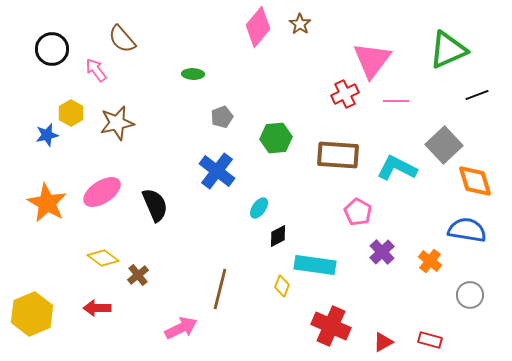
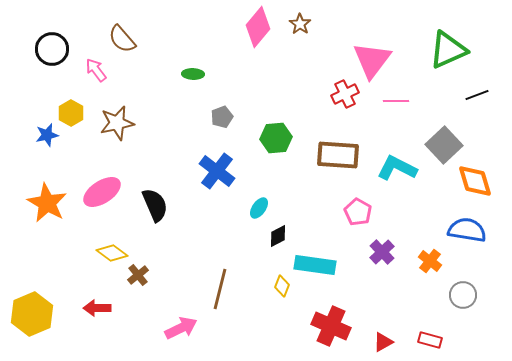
yellow diamond at (103, 258): moved 9 px right, 5 px up
gray circle at (470, 295): moved 7 px left
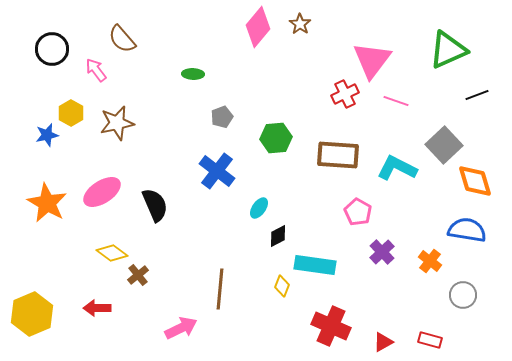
pink line at (396, 101): rotated 20 degrees clockwise
brown line at (220, 289): rotated 9 degrees counterclockwise
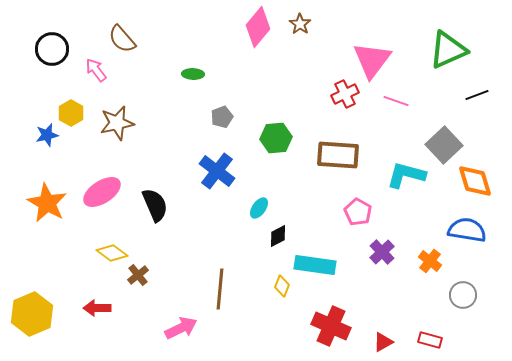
cyan L-shape at (397, 168): moved 9 px right, 7 px down; rotated 12 degrees counterclockwise
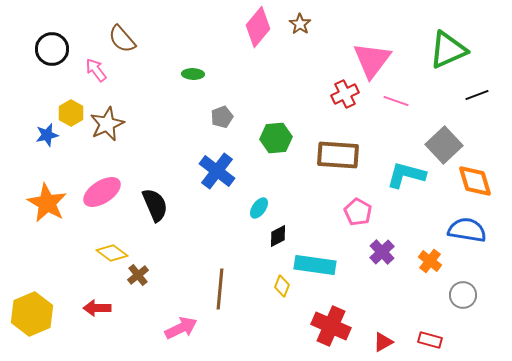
brown star at (117, 123): moved 10 px left, 1 px down; rotated 12 degrees counterclockwise
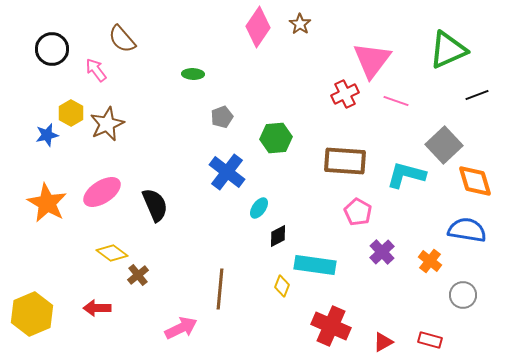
pink diamond at (258, 27): rotated 6 degrees counterclockwise
brown rectangle at (338, 155): moved 7 px right, 6 px down
blue cross at (217, 171): moved 10 px right, 1 px down
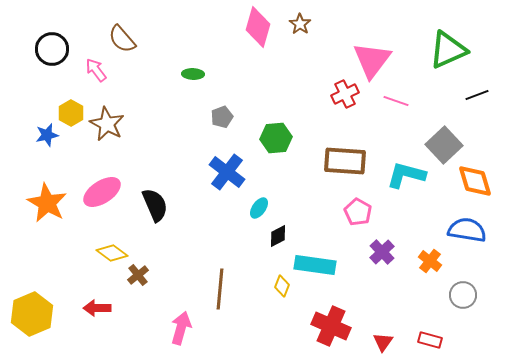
pink diamond at (258, 27): rotated 18 degrees counterclockwise
brown star at (107, 124): rotated 20 degrees counterclockwise
pink arrow at (181, 328): rotated 48 degrees counterclockwise
red triangle at (383, 342): rotated 25 degrees counterclockwise
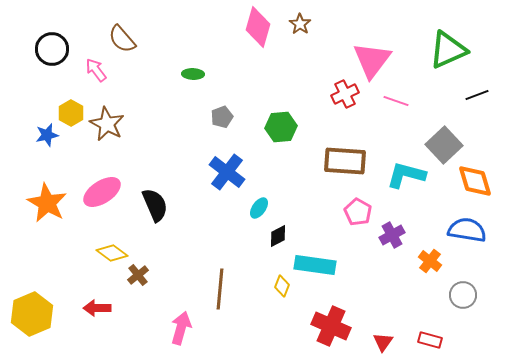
green hexagon at (276, 138): moved 5 px right, 11 px up
purple cross at (382, 252): moved 10 px right, 17 px up; rotated 15 degrees clockwise
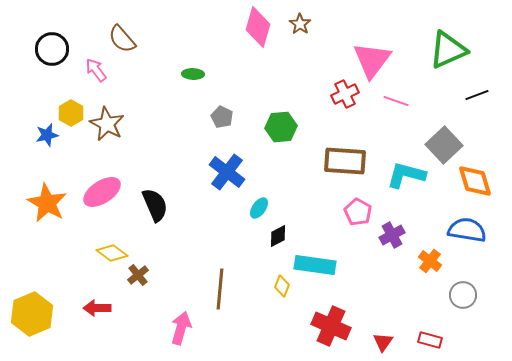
gray pentagon at (222, 117): rotated 25 degrees counterclockwise
